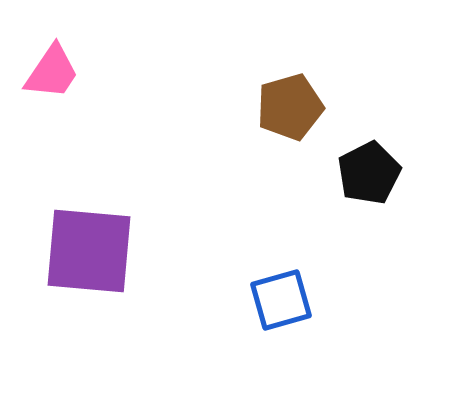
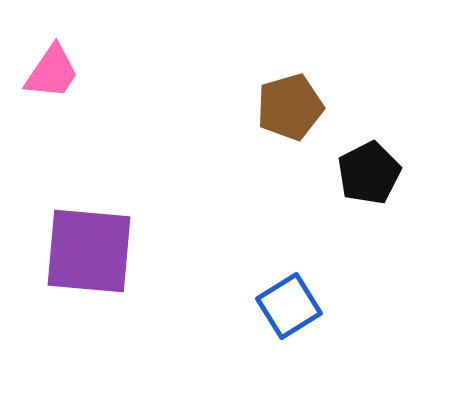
blue square: moved 8 px right, 6 px down; rotated 16 degrees counterclockwise
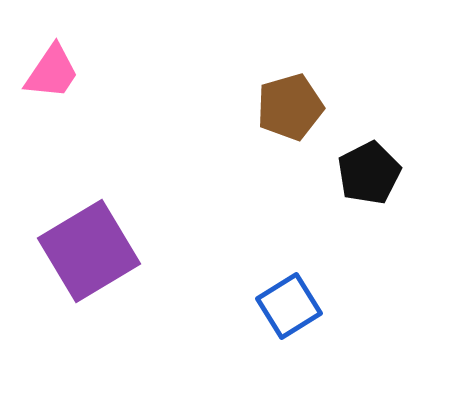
purple square: rotated 36 degrees counterclockwise
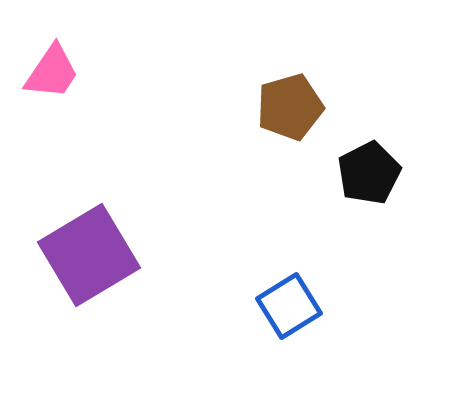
purple square: moved 4 px down
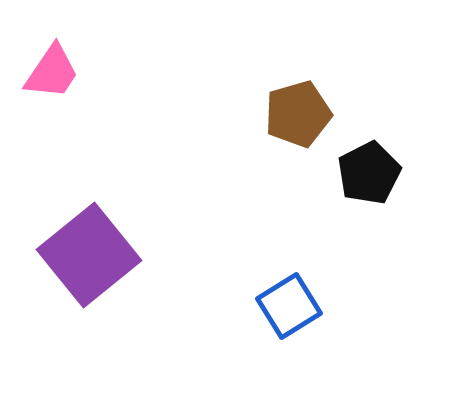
brown pentagon: moved 8 px right, 7 px down
purple square: rotated 8 degrees counterclockwise
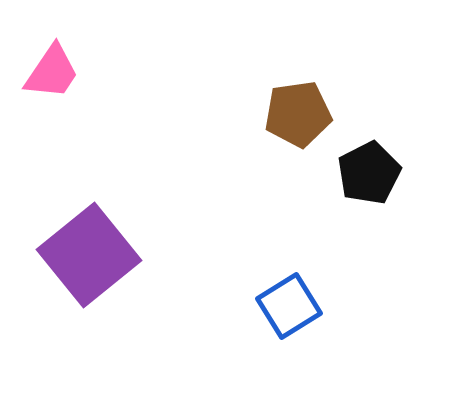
brown pentagon: rotated 8 degrees clockwise
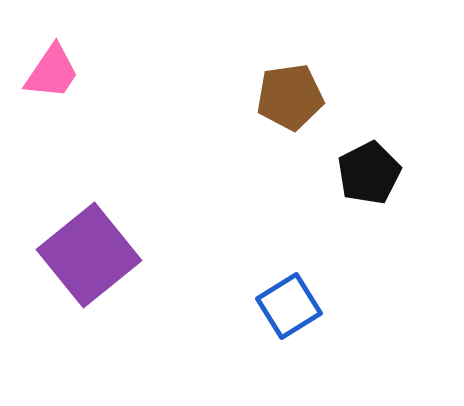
brown pentagon: moved 8 px left, 17 px up
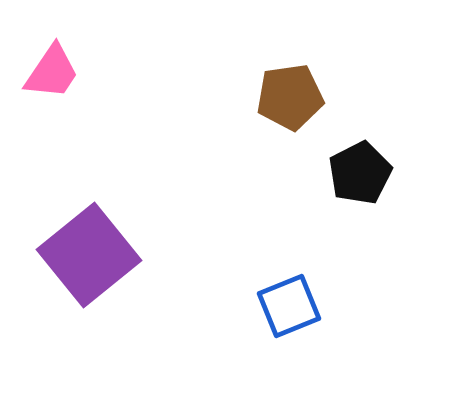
black pentagon: moved 9 px left
blue square: rotated 10 degrees clockwise
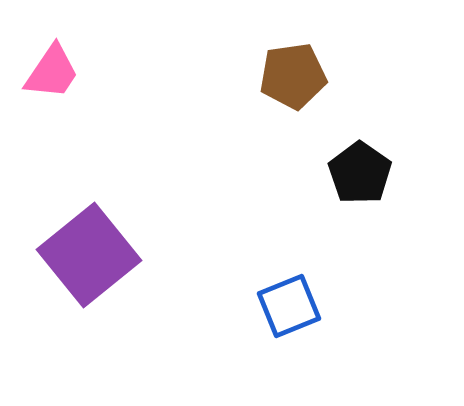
brown pentagon: moved 3 px right, 21 px up
black pentagon: rotated 10 degrees counterclockwise
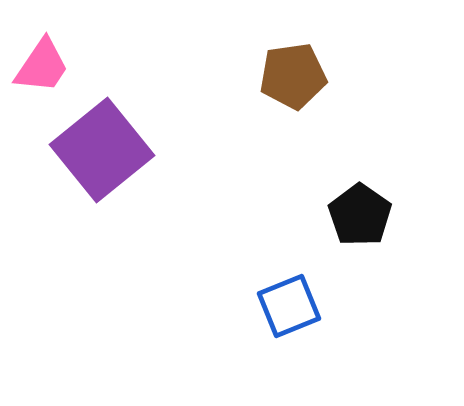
pink trapezoid: moved 10 px left, 6 px up
black pentagon: moved 42 px down
purple square: moved 13 px right, 105 px up
